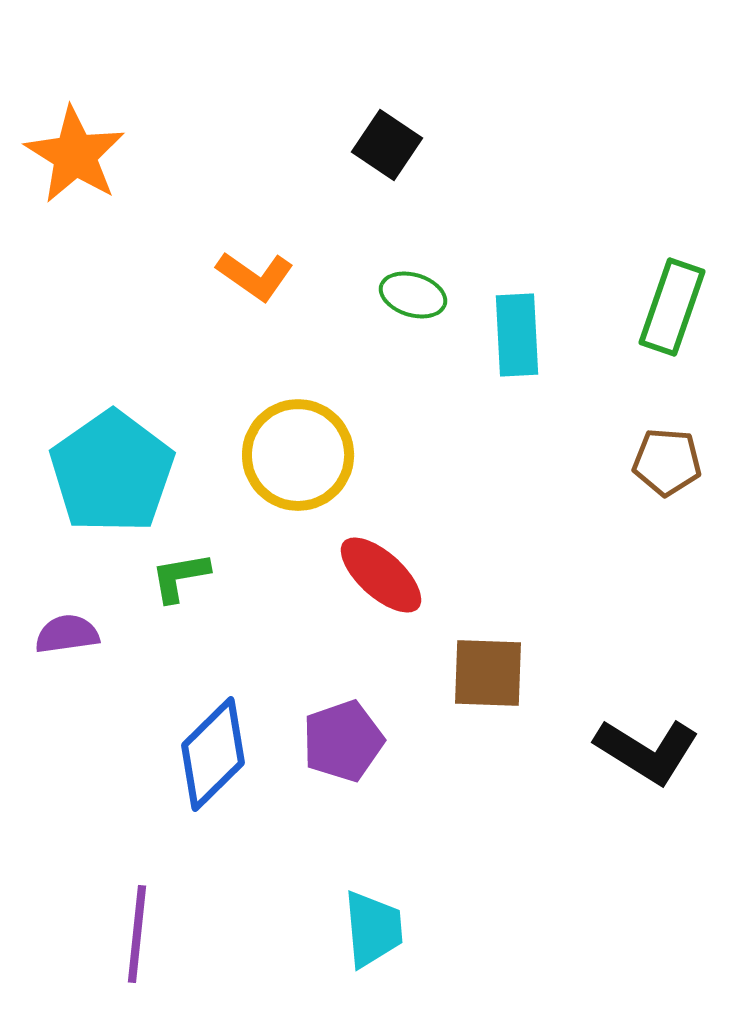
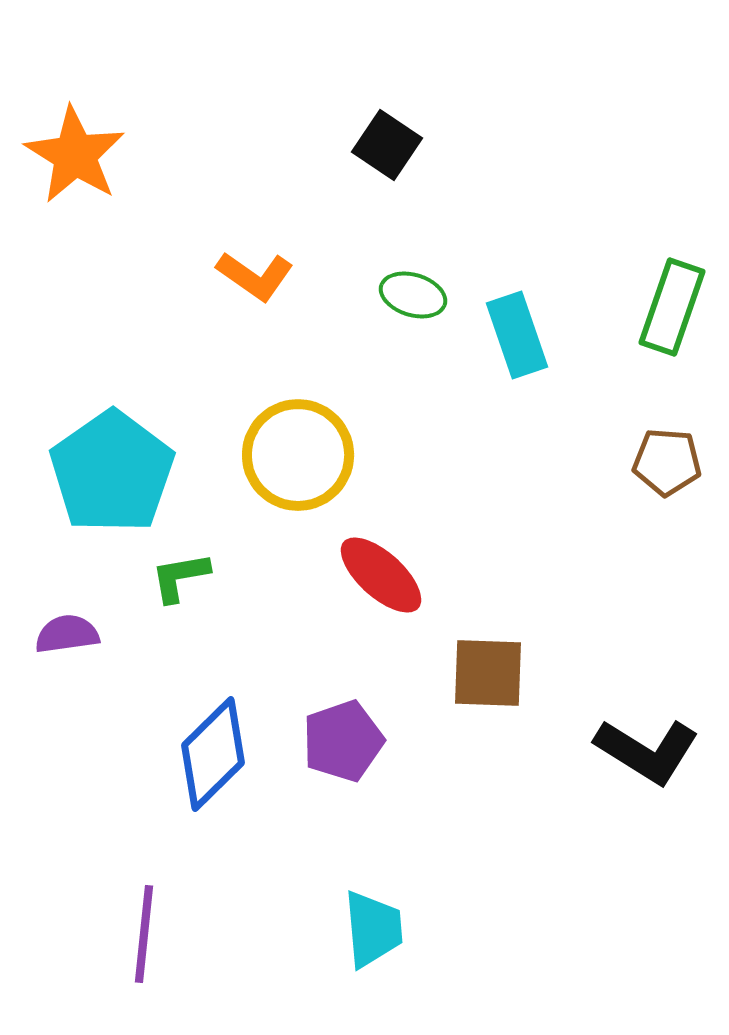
cyan rectangle: rotated 16 degrees counterclockwise
purple line: moved 7 px right
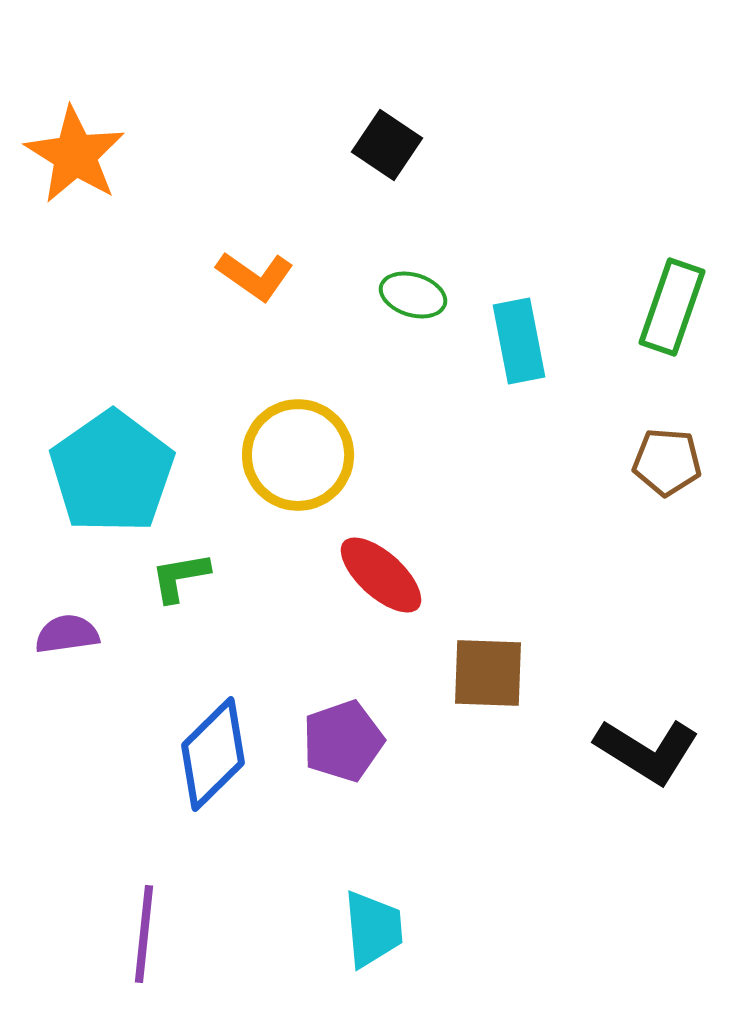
cyan rectangle: moved 2 px right, 6 px down; rotated 8 degrees clockwise
